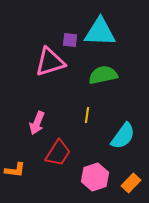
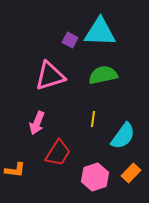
purple square: rotated 21 degrees clockwise
pink triangle: moved 14 px down
yellow line: moved 6 px right, 4 px down
orange rectangle: moved 10 px up
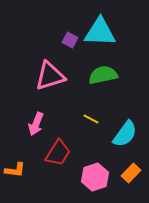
yellow line: moved 2 px left; rotated 70 degrees counterclockwise
pink arrow: moved 1 px left, 1 px down
cyan semicircle: moved 2 px right, 2 px up
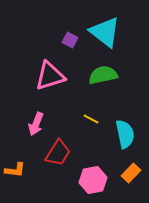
cyan triangle: moved 5 px right; rotated 36 degrees clockwise
cyan semicircle: rotated 48 degrees counterclockwise
pink hexagon: moved 2 px left, 3 px down; rotated 8 degrees clockwise
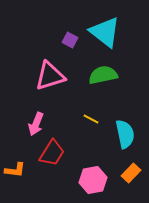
red trapezoid: moved 6 px left
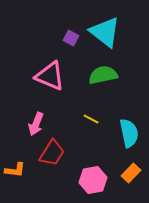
purple square: moved 1 px right, 2 px up
pink triangle: rotated 40 degrees clockwise
cyan semicircle: moved 4 px right, 1 px up
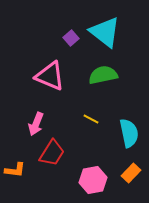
purple square: rotated 21 degrees clockwise
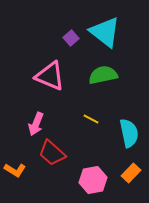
red trapezoid: rotated 100 degrees clockwise
orange L-shape: rotated 25 degrees clockwise
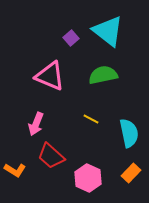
cyan triangle: moved 3 px right, 1 px up
red trapezoid: moved 1 px left, 3 px down
pink hexagon: moved 5 px left, 2 px up; rotated 24 degrees counterclockwise
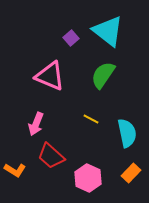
green semicircle: rotated 44 degrees counterclockwise
cyan semicircle: moved 2 px left
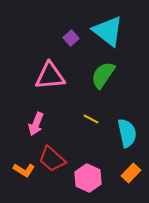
pink triangle: rotated 28 degrees counterclockwise
red trapezoid: moved 1 px right, 3 px down
orange L-shape: moved 9 px right
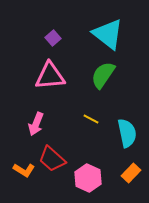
cyan triangle: moved 3 px down
purple square: moved 18 px left
